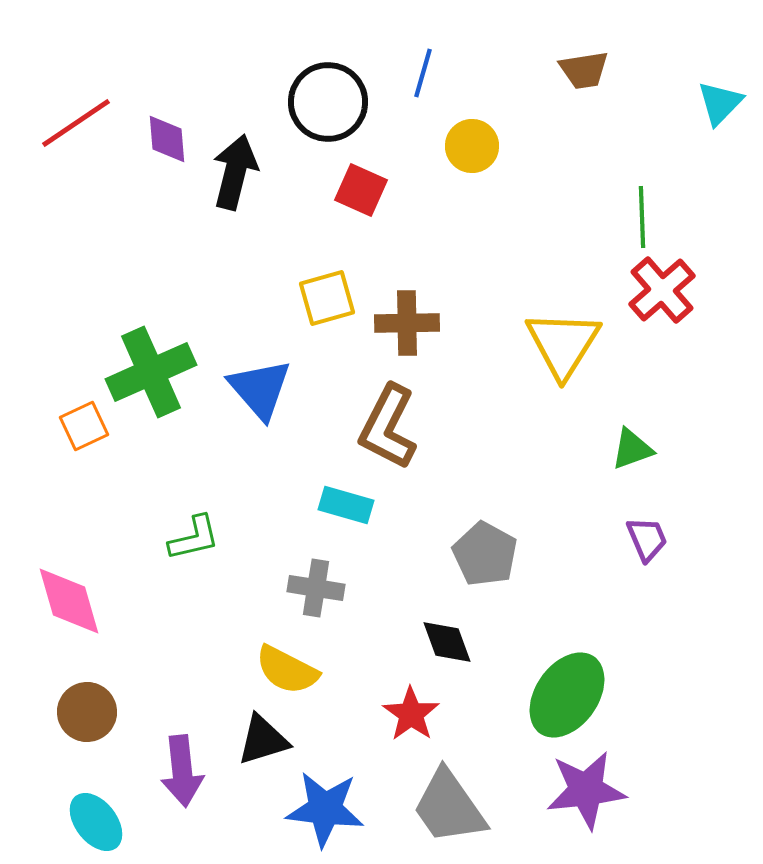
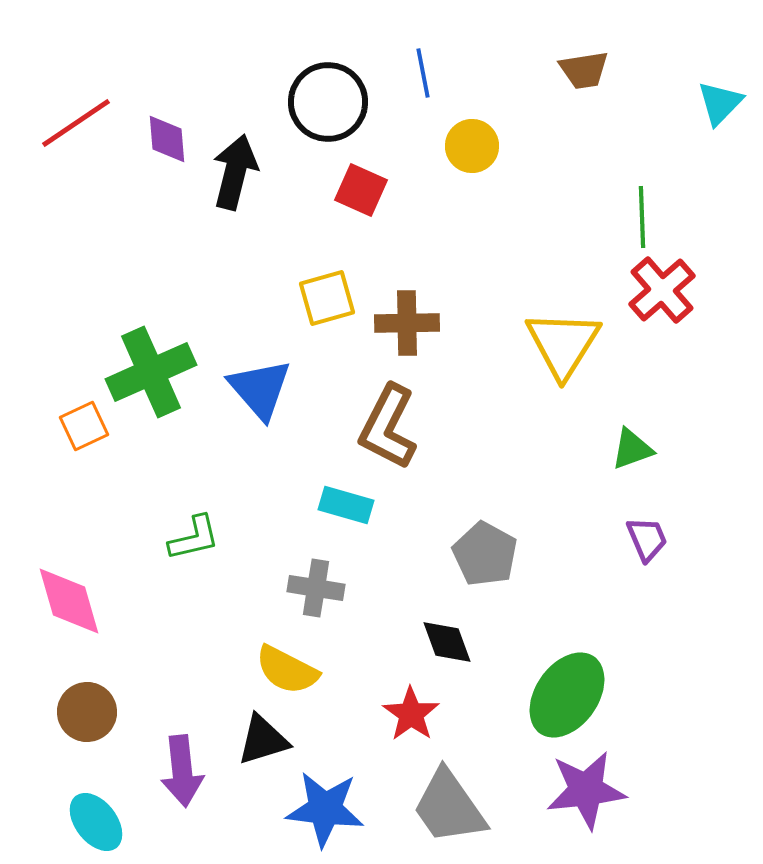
blue line: rotated 27 degrees counterclockwise
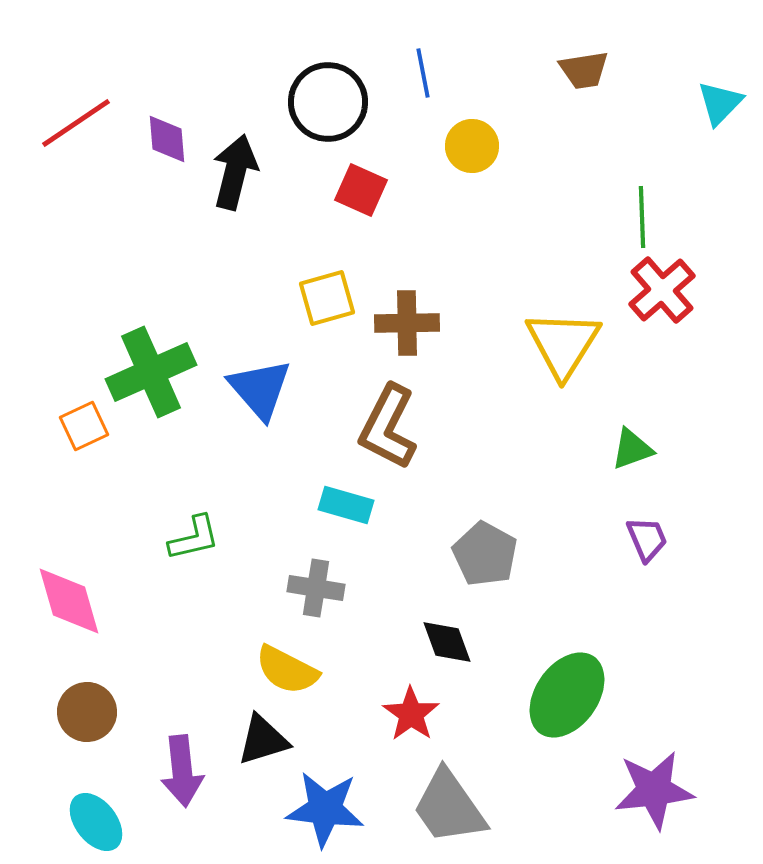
purple star: moved 68 px right
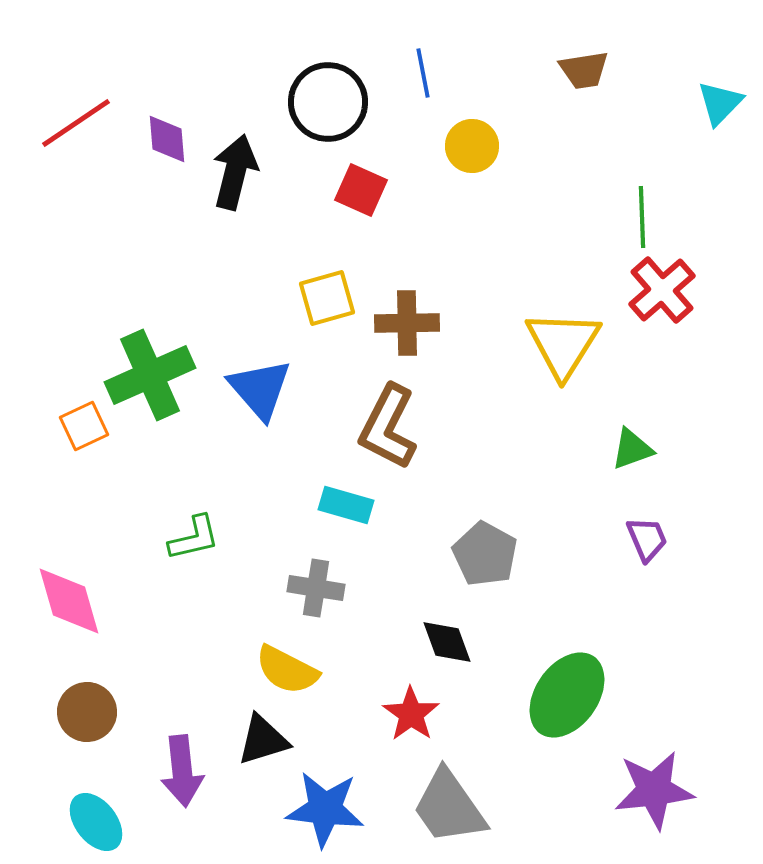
green cross: moved 1 px left, 3 px down
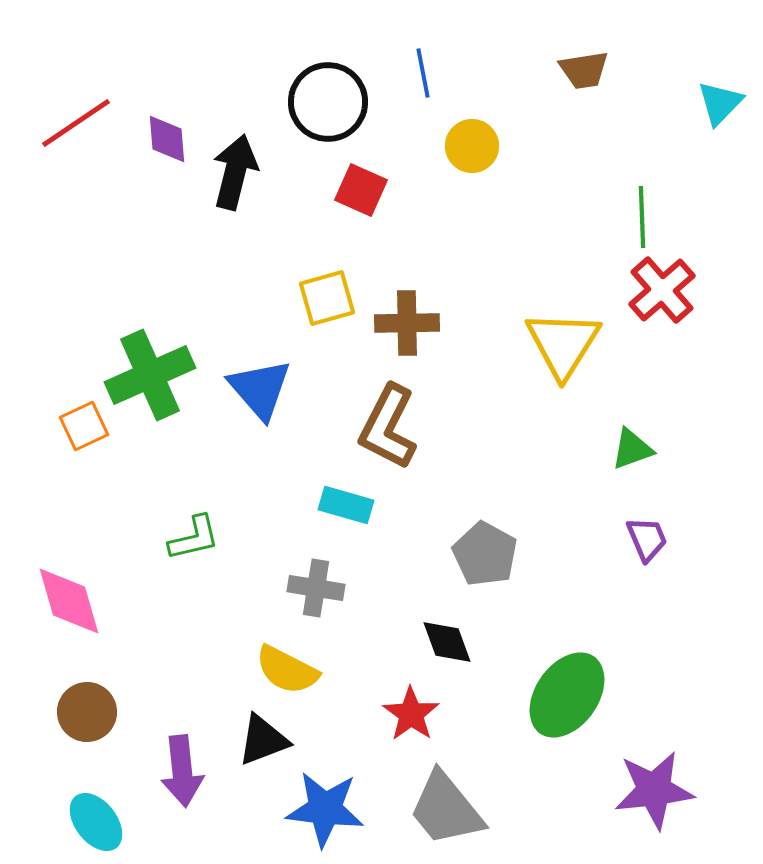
black triangle: rotated 4 degrees counterclockwise
gray trapezoid: moved 3 px left, 2 px down; rotated 4 degrees counterclockwise
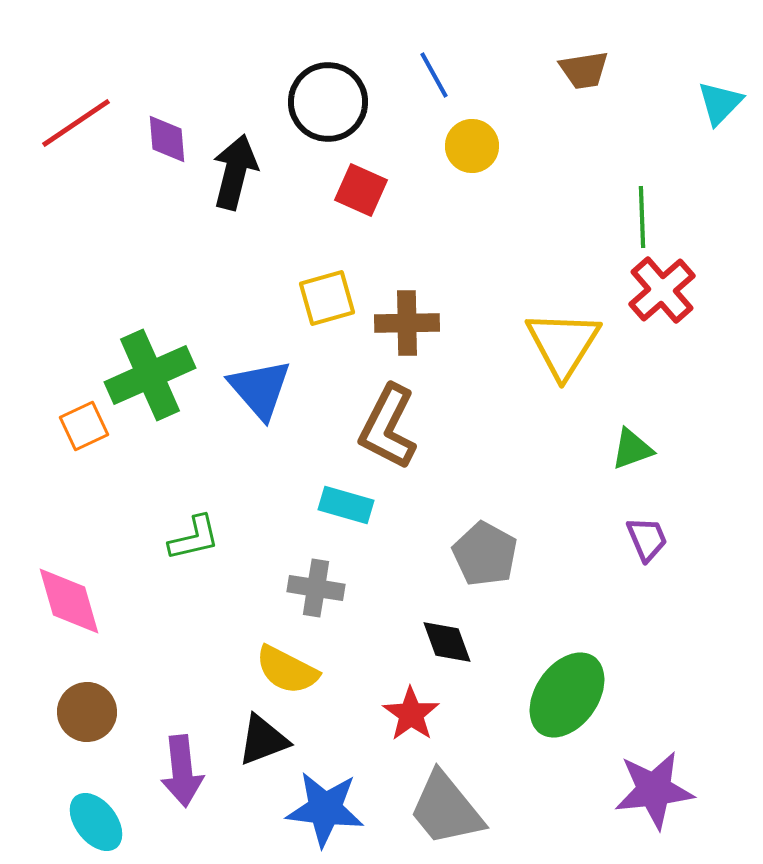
blue line: moved 11 px right, 2 px down; rotated 18 degrees counterclockwise
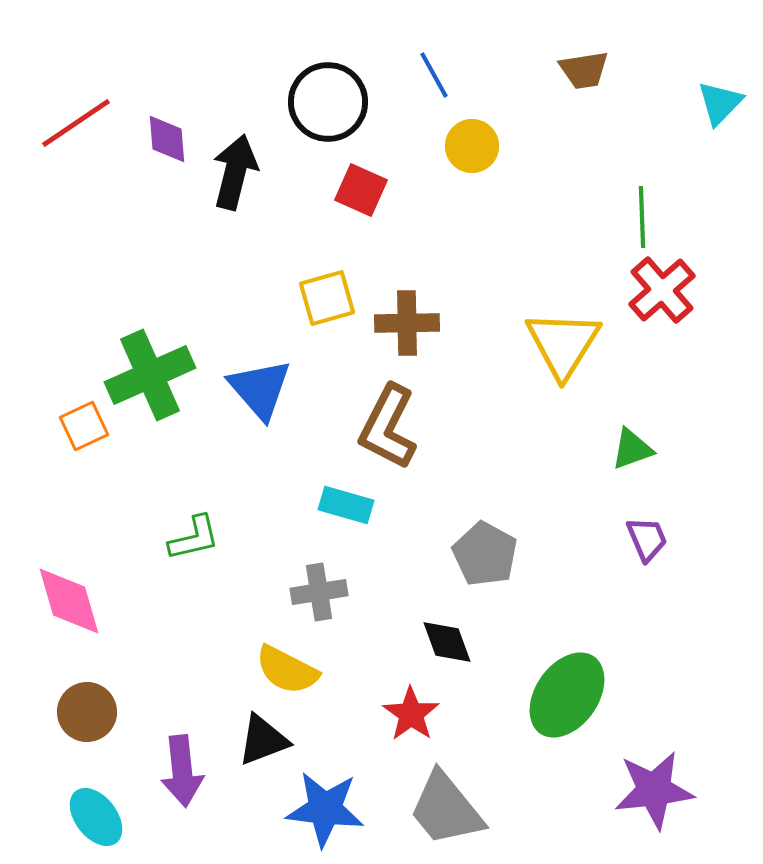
gray cross: moved 3 px right, 4 px down; rotated 18 degrees counterclockwise
cyan ellipse: moved 5 px up
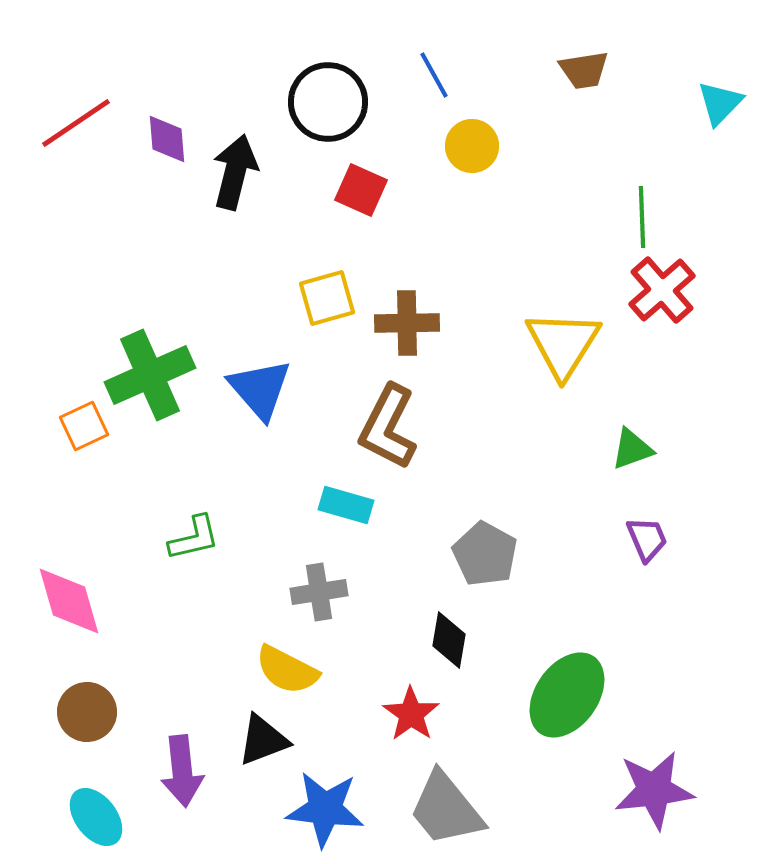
black diamond: moved 2 px right, 2 px up; rotated 30 degrees clockwise
